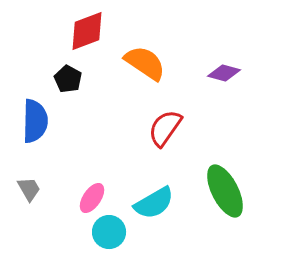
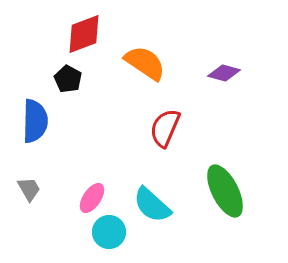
red diamond: moved 3 px left, 3 px down
red semicircle: rotated 12 degrees counterclockwise
cyan semicircle: moved 2 px left, 2 px down; rotated 72 degrees clockwise
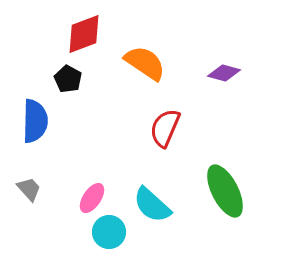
gray trapezoid: rotated 12 degrees counterclockwise
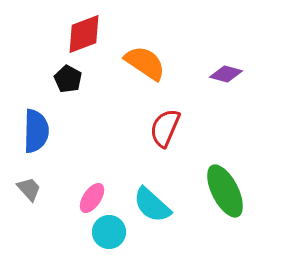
purple diamond: moved 2 px right, 1 px down
blue semicircle: moved 1 px right, 10 px down
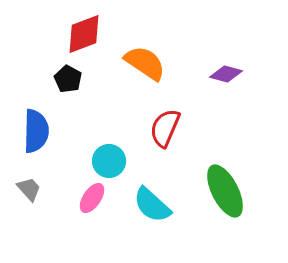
cyan circle: moved 71 px up
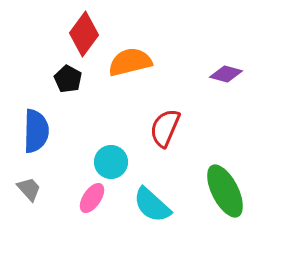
red diamond: rotated 33 degrees counterclockwise
orange semicircle: moved 15 px left, 1 px up; rotated 48 degrees counterclockwise
cyan circle: moved 2 px right, 1 px down
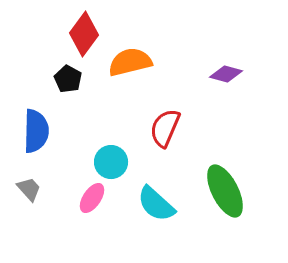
cyan semicircle: moved 4 px right, 1 px up
